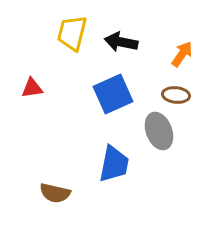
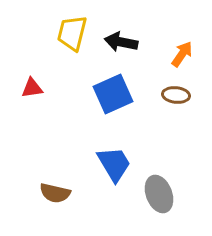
gray ellipse: moved 63 px down
blue trapezoid: rotated 42 degrees counterclockwise
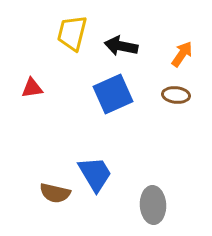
black arrow: moved 4 px down
blue trapezoid: moved 19 px left, 10 px down
gray ellipse: moved 6 px left, 11 px down; rotated 18 degrees clockwise
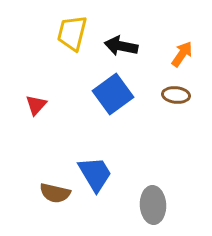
red triangle: moved 4 px right, 17 px down; rotated 40 degrees counterclockwise
blue square: rotated 12 degrees counterclockwise
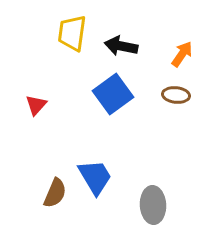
yellow trapezoid: rotated 6 degrees counterclockwise
blue trapezoid: moved 3 px down
brown semicircle: rotated 80 degrees counterclockwise
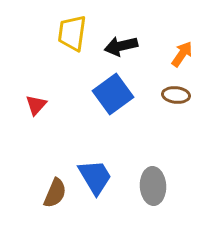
black arrow: rotated 24 degrees counterclockwise
gray ellipse: moved 19 px up
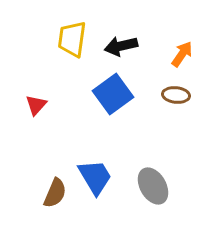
yellow trapezoid: moved 6 px down
gray ellipse: rotated 27 degrees counterclockwise
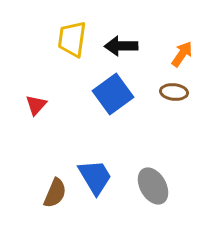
black arrow: rotated 12 degrees clockwise
brown ellipse: moved 2 px left, 3 px up
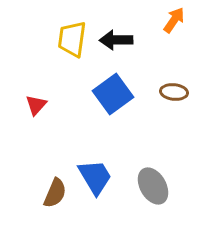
black arrow: moved 5 px left, 6 px up
orange arrow: moved 8 px left, 34 px up
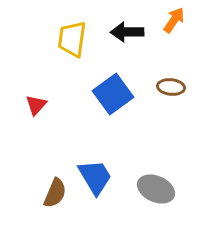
black arrow: moved 11 px right, 8 px up
brown ellipse: moved 3 px left, 5 px up
gray ellipse: moved 3 px right, 3 px down; rotated 36 degrees counterclockwise
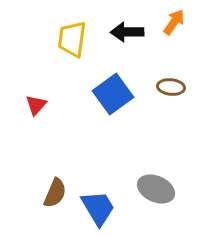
orange arrow: moved 2 px down
blue trapezoid: moved 3 px right, 31 px down
